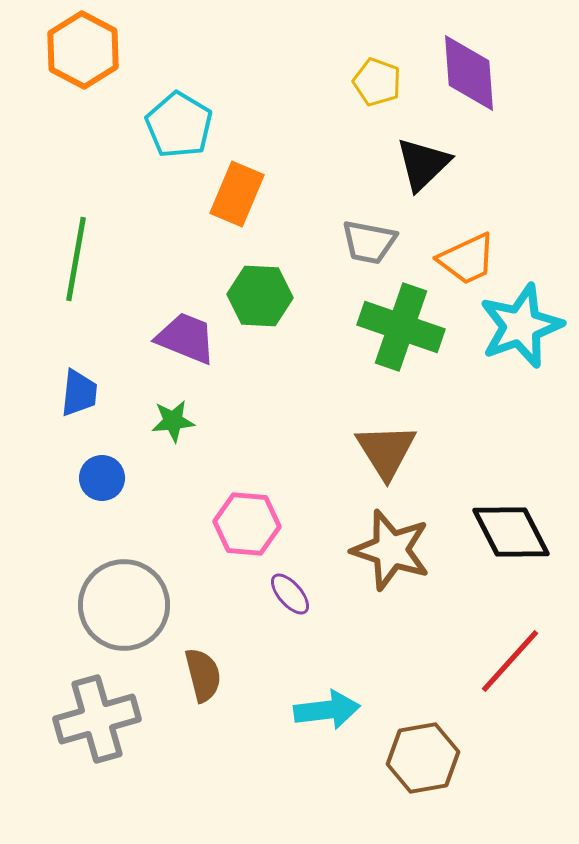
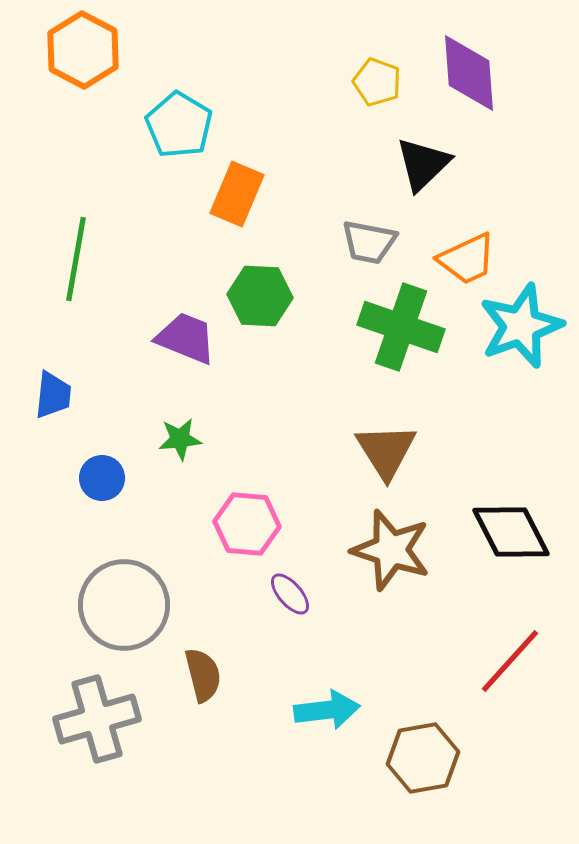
blue trapezoid: moved 26 px left, 2 px down
green star: moved 7 px right, 18 px down
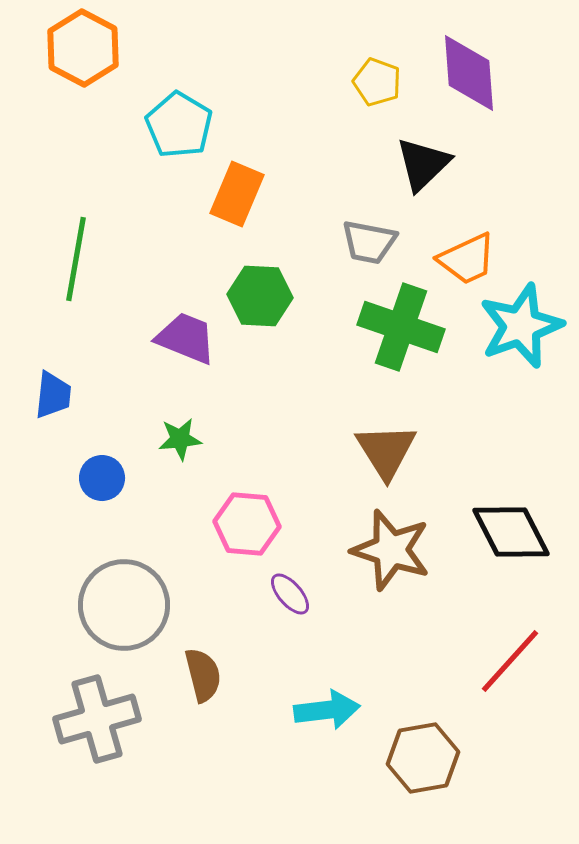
orange hexagon: moved 2 px up
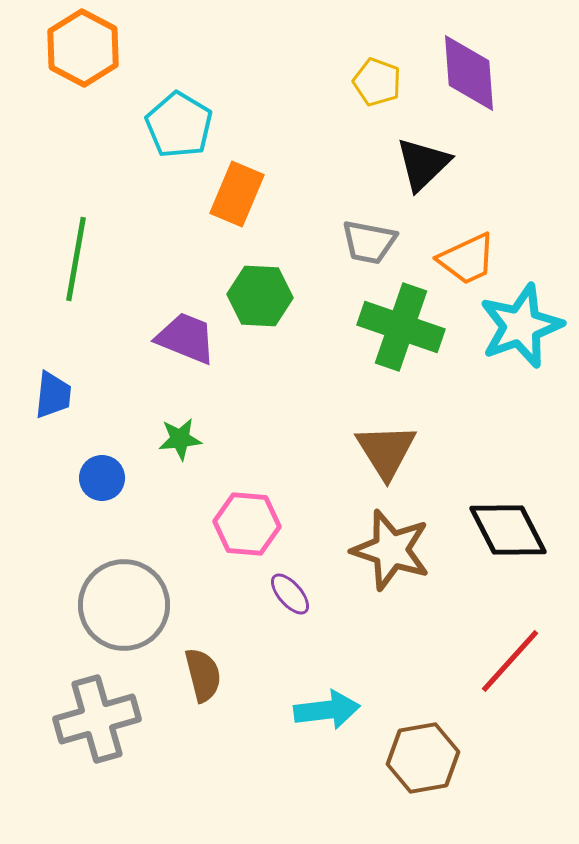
black diamond: moved 3 px left, 2 px up
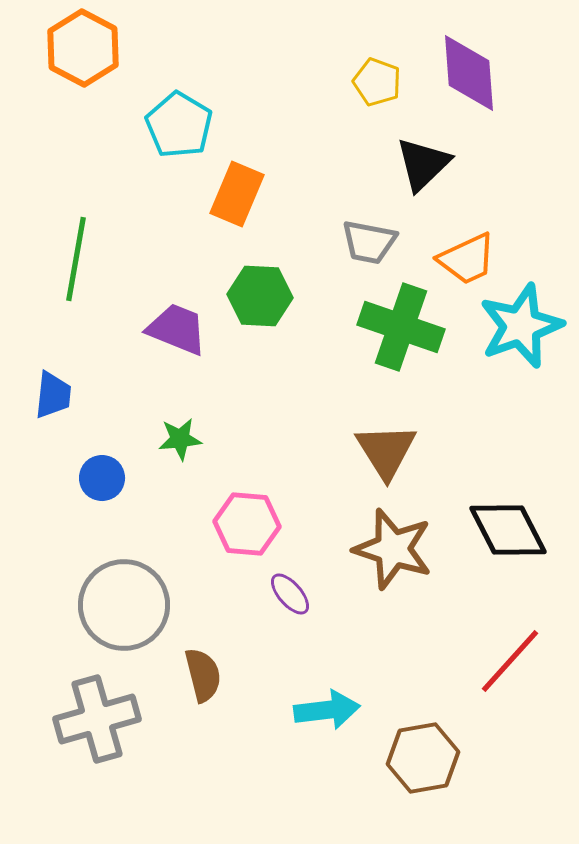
purple trapezoid: moved 9 px left, 9 px up
brown star: moved 2 px right, 1 px up
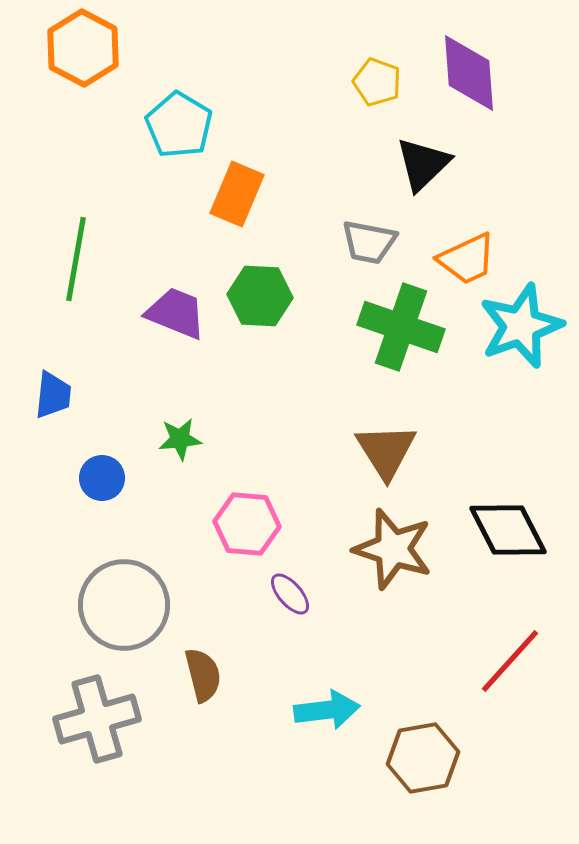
purple trapezoid: moved 1 px left, 16 px up
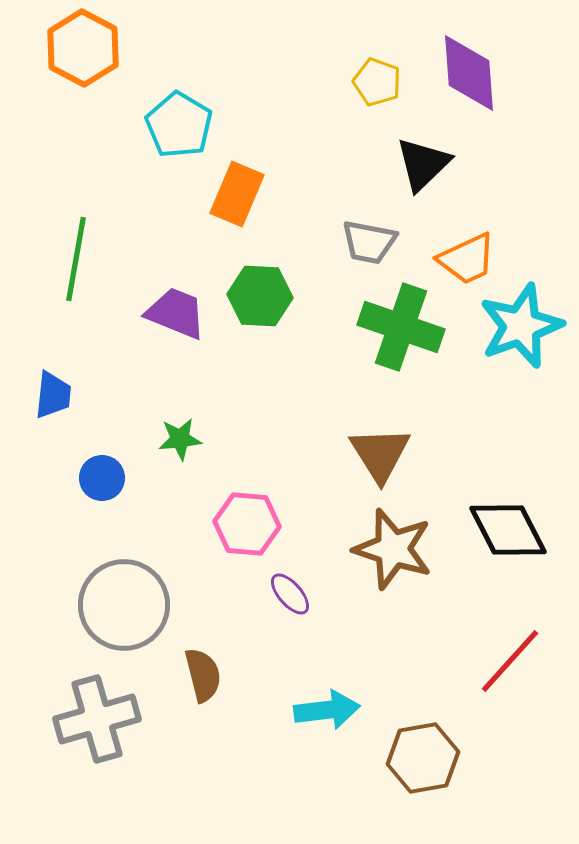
brown triangle: moved 6 px left, 3 px down
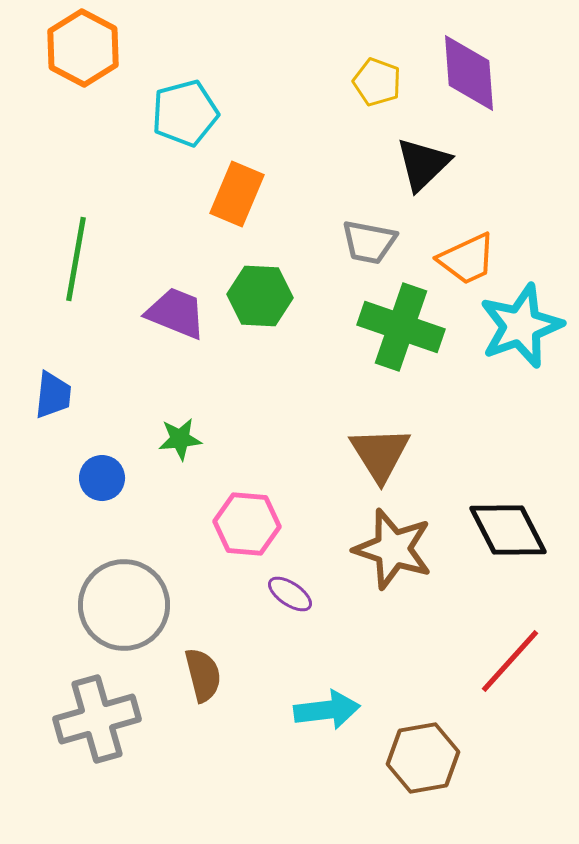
cyan pentagon: moved 6 px right, 12 px up; rotated 26 degrees clockwise
purple ellipse: rotated 15 degrees counterclockwise
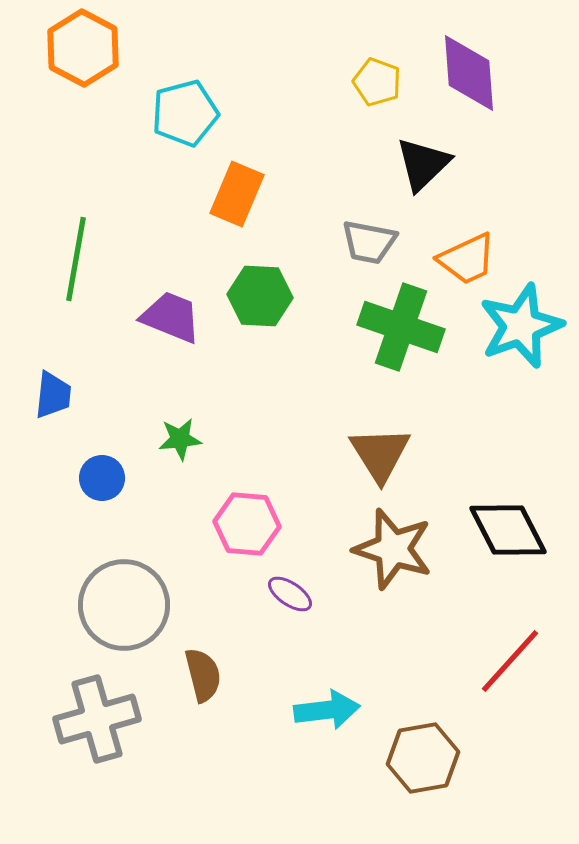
purple trapezoid: moved 5 px left, 4 px down
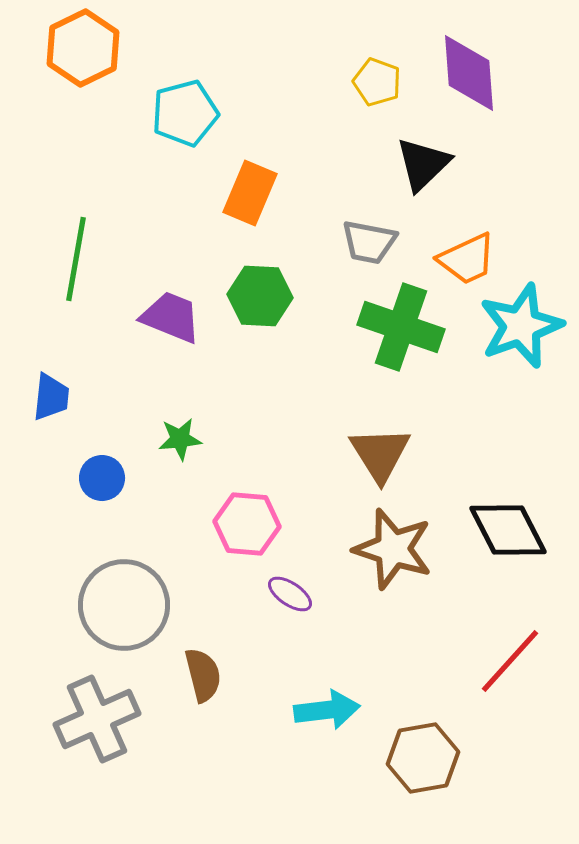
orange hexagon: rotated 6 degrees clockwise
orange rectangle: moved 13 px right, 1 px up
blue trapezoid: moved 2 px left, 2 px down
gray cross: rotated 8 degrees counterclockwise
